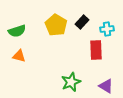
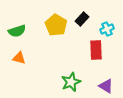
black rectangle: moved 3 px up
cyan cross: rotated 16 degrees counterclockwise
orange triangle: moved 2 px down
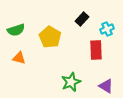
yellow pentagon: moved 6 px left, 12 px down
green semicircle: moved 1 px left, 1 px up
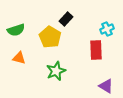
black rectangle: moved 16 px left
green star: moved 15 px left, 11 px up
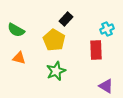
green semicircle: rotated 48 degrees clockwise
yellow pentagon: moved 4 px right, 3 px down
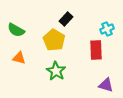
green star: rotated 18 degrees counterclockwise
purple triangle: moved 1 px up; rotated 14 degrees counterclockwise
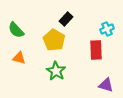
green semicircle: rotated 18 degrees clockwise
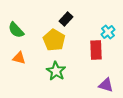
cyan cross: moved 1 px right, 3 px down; rotated 16 degrees counterclockwise
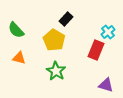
red rectangle: rotated 24 degrees clockwise
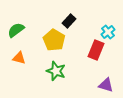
black rectangle: moved 3 px right, 2 px down
green semicircle: rotated 96 degrees clockwise
green star: rotated 12 degrees counterclockwise
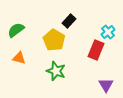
purple triangle: rotated 42 degrees clockwise
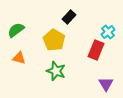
black rectangle: moved 4 px up
purple triangle: moved 1 px up
